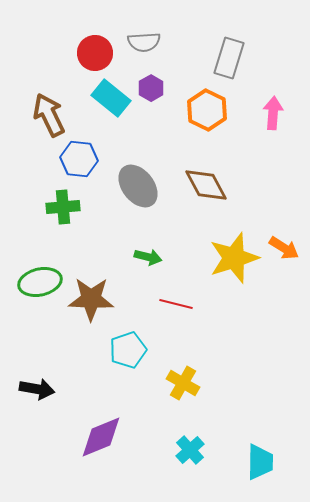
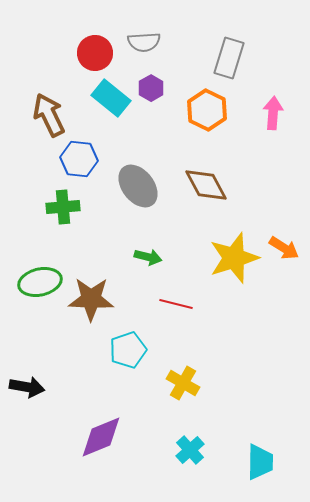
black arrow: moved 10 px left, 2 px up
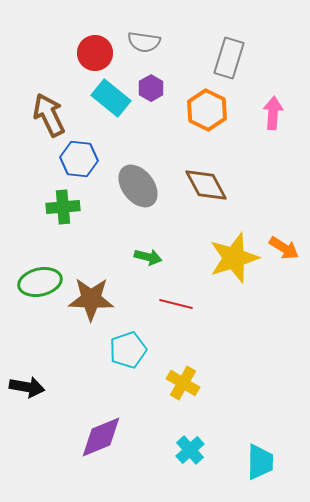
gray semicircle: rotated 12 degrees clockwise
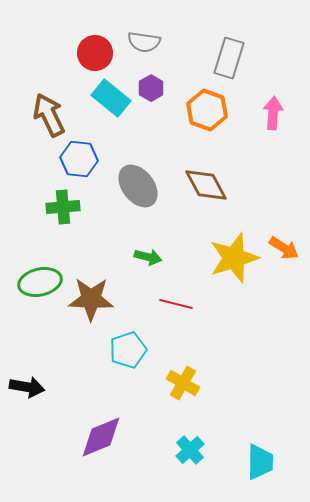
orange hexagon: rotated 6 degrees counterclockwise
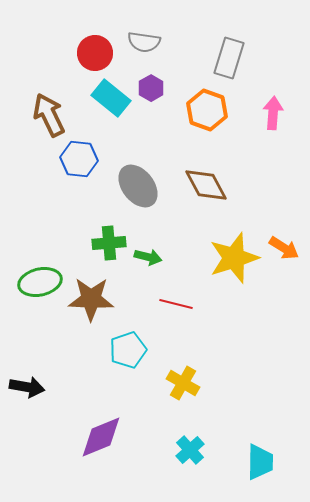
green cross: moved 46 px right, 36 px down
